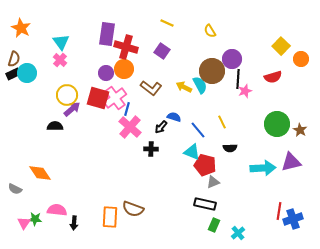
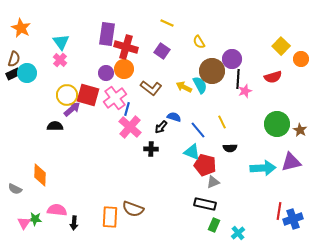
yellow semicircle at (210, 31): moved 11 px left, 11 px down
red square at (98, 98): moved 10 px left, 3 px up
orange diamond at (40, 173): moved 2 px down; rotated 35 degrees clockwise
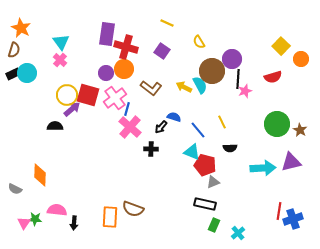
brown semicircle at (14, 59): moved 9 px up
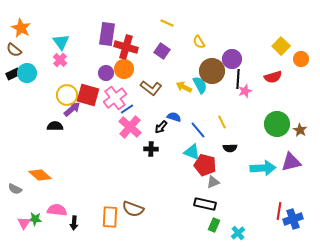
brown semicircle at (14, 50): rotated 112 degrees clockwise
blue line at (127, 109): rotated 40 degrees clockwise
orange diamond at (40, 175): rotated 50 degrees counterclockwise
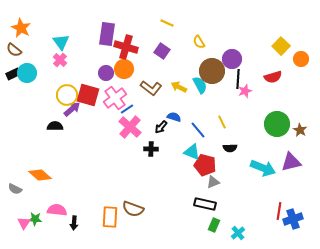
yellow arrow at (184, 87): moved 5 px left
cyan arrow at (263, 168): rotated 25 degrees clockwise
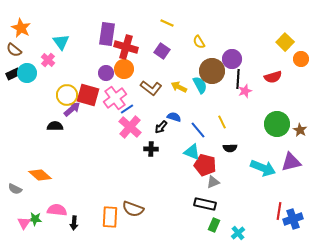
yellow square at (281, 46): moved 4 px right, 4 px up
pink cross at (60, 60): moved 12 px left
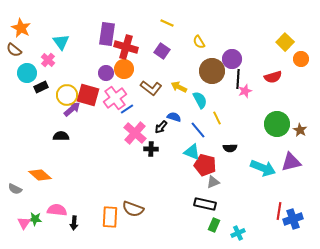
black rectangle at (13, 74): moved 28 px right, 13 px down
cyan semicircle at (200, 85): moved 15 px down
yellow line at (222, 122): moved 5 px left, 4 px up
black semicircle at (55, 126): moved 6 px right, 10 px down
pink cross at (130, 127): moved 5 px right, 6 px down
cyan cross at (238, 233): rotated 16 degrees clockwise
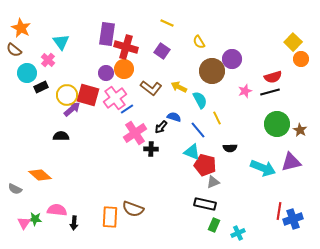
yellow square at (285, 42): moved 8 px right
black line at (238, 79): moved 32 px right, 13 px down; rotated 72 degrees clockwise
pink cross at (135, 133): rotated 15 degrees clockwise
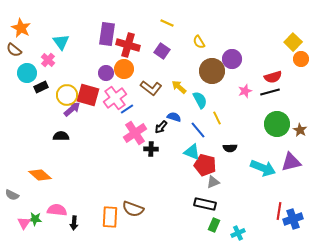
red cross at (126, 47): moved 2 px right, 2 px up
yellow arrow at (179, 87): rotated 14 degrees clockwise
gray semicircle at (15, 189): moved 3 px left, 6 px down
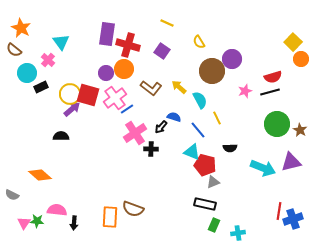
yellow circle at (67, 95): moved 3 px right, 1 px up
green star at (35, 219): moved 2 px right, 2 px down
cyan cross at (238, 233): rotated 16 degrees clockwise
